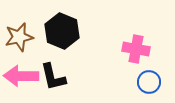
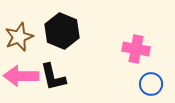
brown star: rotated 8 degrees counterclockwise
blue circle: moved 2 px right, 2 px down
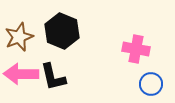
pink arrow: moved 2 px up
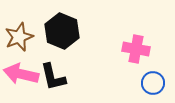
pink arrow: rotated 12 degrees clockwise
blue circle: moved 2 px right, 1 px up
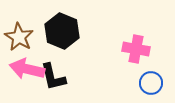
brown star: rotated 20 degrees counterclockwise
pink arrow: moved 6 px right, 5 px up
blue circle: moved 2 px left
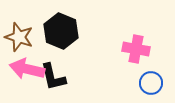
black hexagon: moved 1 px left
brown star: rotated 12 degrees counterclockwise
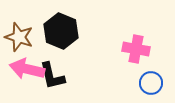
black L-shape: moved 1 px left, 1 px up
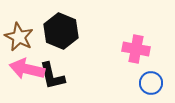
brown star: rotated 8 degrees clockwise
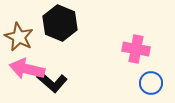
black hexagon: moved 1 px left, 8 px up
black L-shape: moved 6 px down; rotated 36 degrees counterclockwise
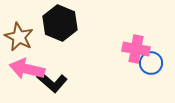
blue circle: moved 20 px up
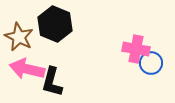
black hexagon: moved 5 px left, 1 px down
black L-shape: rotated 64 degrees clockwise
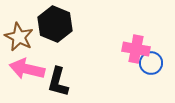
black L-shape: moved 6 px right
